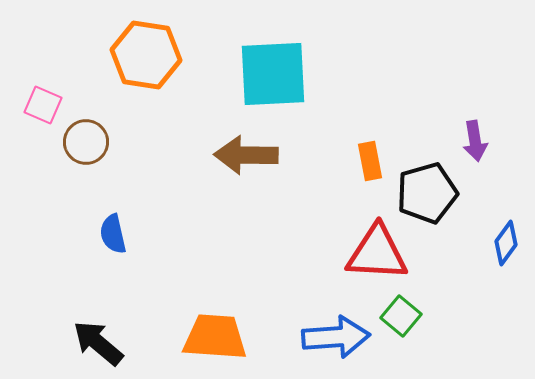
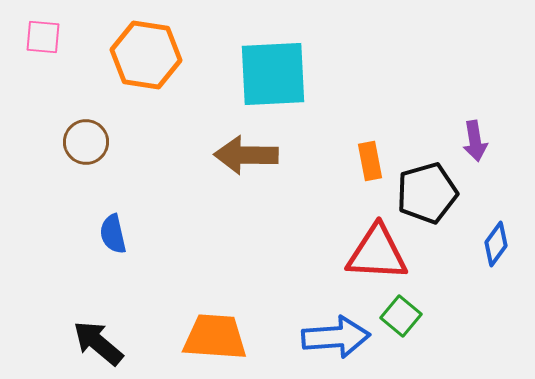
pink square: moved 68 px up; rotated 18 degrees counterclockwise
blue diamond: moved 10 px left, 1 px down
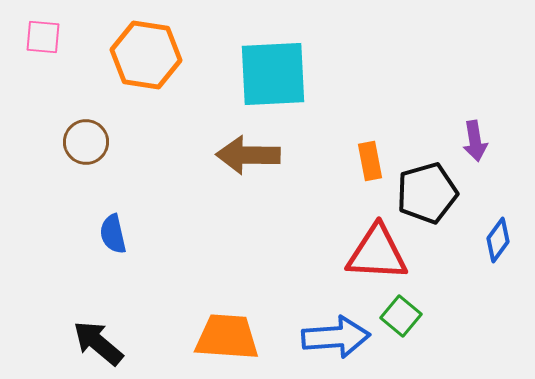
brown arrow: moved 2 px right
blue diamond: moved 2 px right, 4 px up
orange trapezoid: moved 12 px right
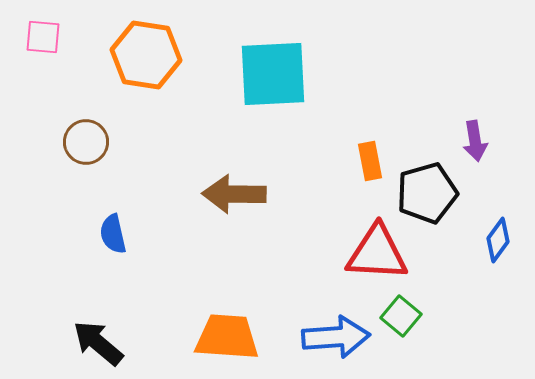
brown arrow: moved 14 px left, 39 px down
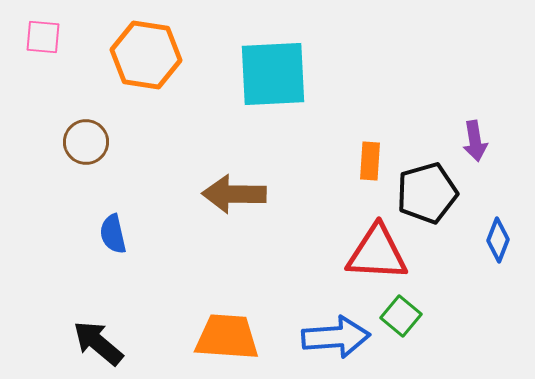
orange rectangle: rotated 15 degrees clockwise
blue diamond: rotated 15 degrees counterclockwise
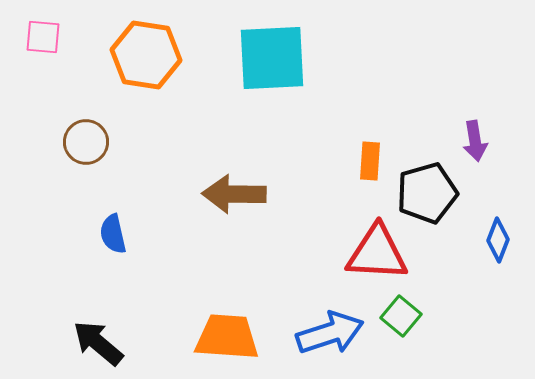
cyan square: moved 1 px left, 16 px up
blue arrow: moved 6 px left, 4 px up; rotated 14 degrees counterclockwise
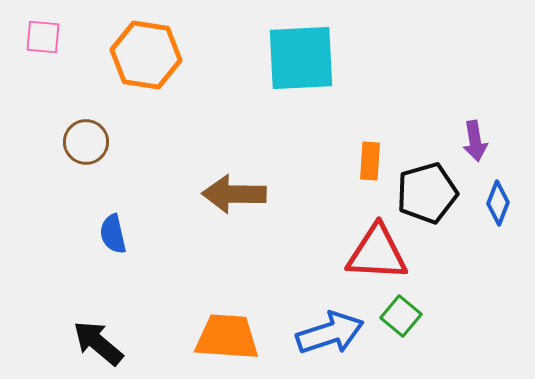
cyan square: moved 29 px right
blue diamond: moved 37 px up
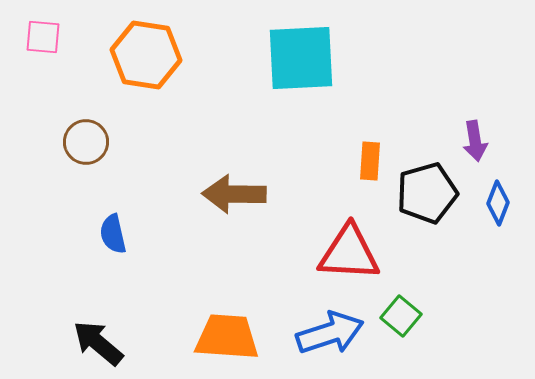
red triangle: moved 28 px left
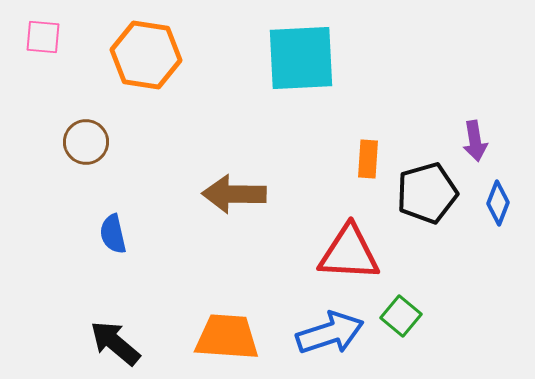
orange rectangle: moved 2 px left, 2 px up
black arrow: moved 17 px right
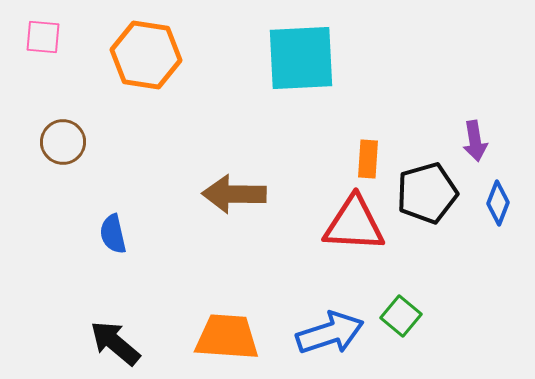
brown circle: moved 23 px left
red triangle: moved 5 px right, 29 px up
